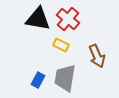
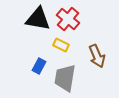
blue rectangle: moved 1 px right, 14 px up
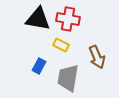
red cross: rotated 30 degrees counterclockwise
brown arrow: moved 1 px down
gray trapezoid: moved 3 px right
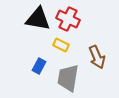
red cross: rotated 15 degrees clockwise
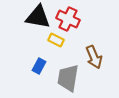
black triangle: moved 2 px up
yellow rectangle: moved 5 px left, 5 px up
brown arrow: moved 3 px left
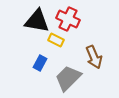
black triangle: moved 1 px left, 4 px down
blue rectangle: moved 1 px right, 3 px up
gray trapezoid: rotated 36 degrees clockwise
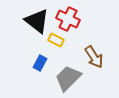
black triangle: rotated 28 degrees clockwise
brown arrow: rotated 10 degrees counterclockwise
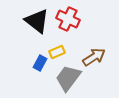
yellow rectangle: moved 1 px right, 12 px down; rotated 49 degrees counterclockwise
brown arrow: rotated 90 degrees counterclockwise
gray trapezoid: rotated 8 degrees counterclockwise
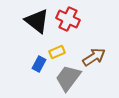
blue rectangle: moved 1 px left, 1 px down
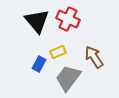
black triangle: rotated 12 degrees clockwise
yellow rectangle: moved 1 px right
brown arrow: rotated 90 degrees counterclockwise
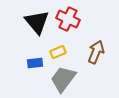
black triangle: moved 1 px down
brown arrow: moved 2 px right, 5 px up; rotated 55 degrees clockwise
blue rectangle: moved 4 px left, 1 px up; rotated 56 degrees clockwise
gray trapezoid: moved 5 px left, 1 px down
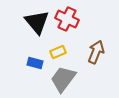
red cross: moved 1 px left
blue rectangle: rotated 21 degrees clockwise
